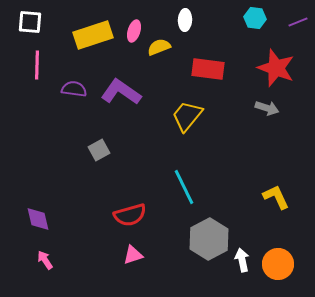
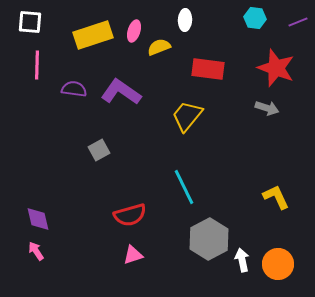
pink arrow: moved 9 px left, 9 px up
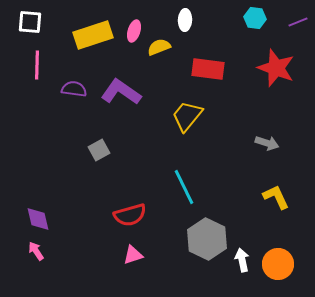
gray arrow: moved 35 px down
gray hexagon: moved 2 px left; rotated 6 degrees counterclockwise
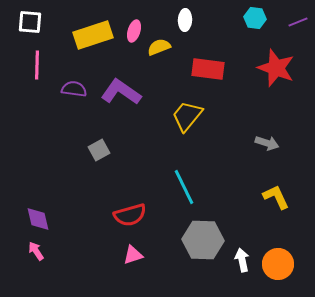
gray hexagon: moved 4 px left, 1 px down; rotated 24 degrees counterclockwise
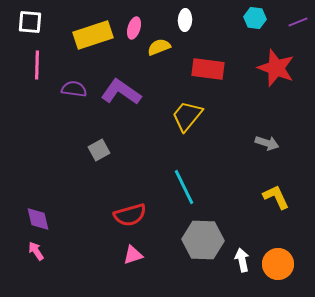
pink ellipse: moved 3 px up
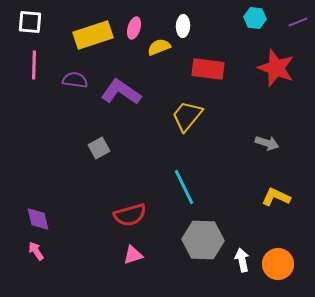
white ellipse: moved 2 px left, 6 px down
pink line: moved 3 px left
purple semicircle: moved 1 px right, 9 px up
gray square: moved 2 px up
yellow L-shape: rotated 40 degrees counterclockwise
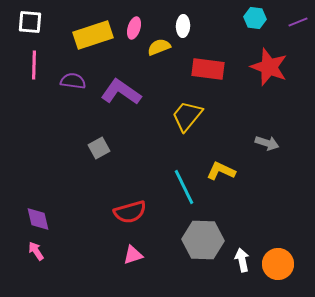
red star: moved 7 px left, 1 px up
purple semicircle: moved 2 px left, 1 px down
yellow L-shape: moved 55 px left, 26 px up
red semicircle: moved 3 px up
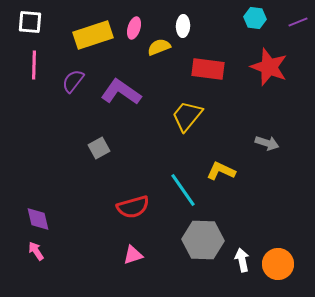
purple semicircle: rotated 60 degrees counterclockwise
cyan line: moved 1 px left, 3 px down; rotated 9 degrees counterclockwise
red semicircle: moved 3 px right, 5 px up
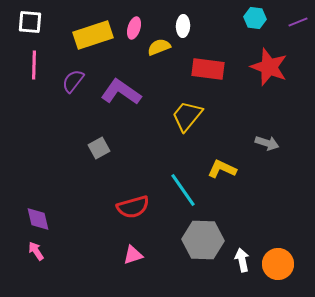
yellow L-shape: moved 1 px right, 2 px up
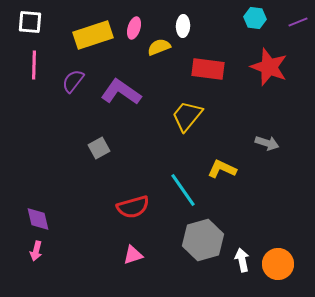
gray hexagon: rotated 18 degrees counterclockwise
pink arrow: rotated 132 degrees counterclockwise
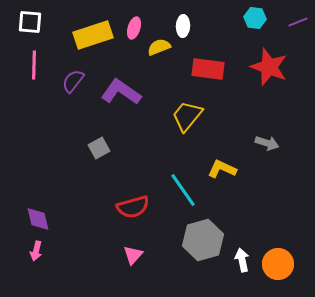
pink triangle: rotated 30 degrees counterclockwise
